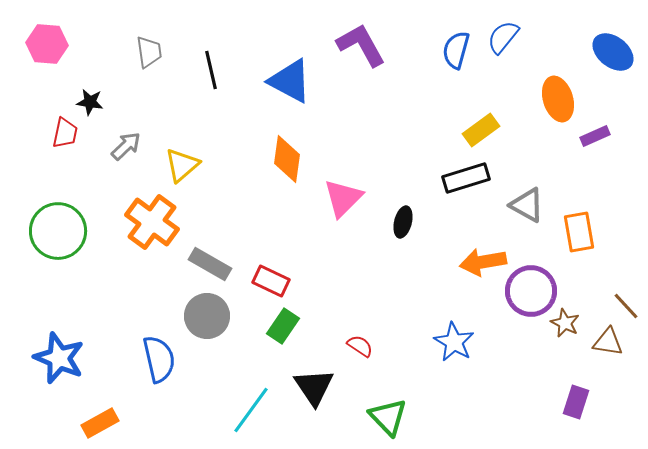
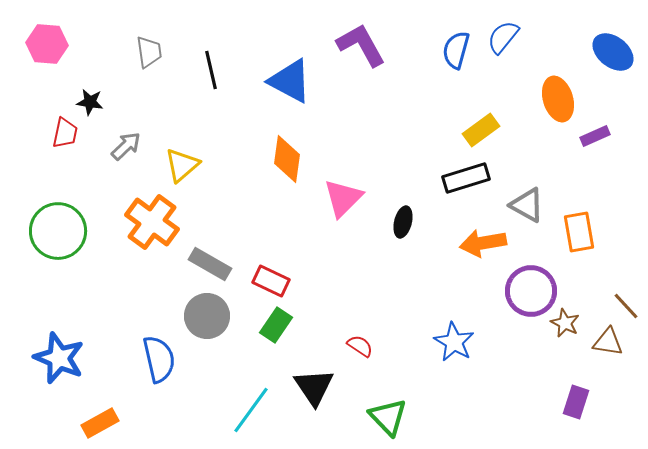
orange arrow at (483, 262): moved 19 px up
green rectangle at (283, 326): moved 7 px left, 1 px up
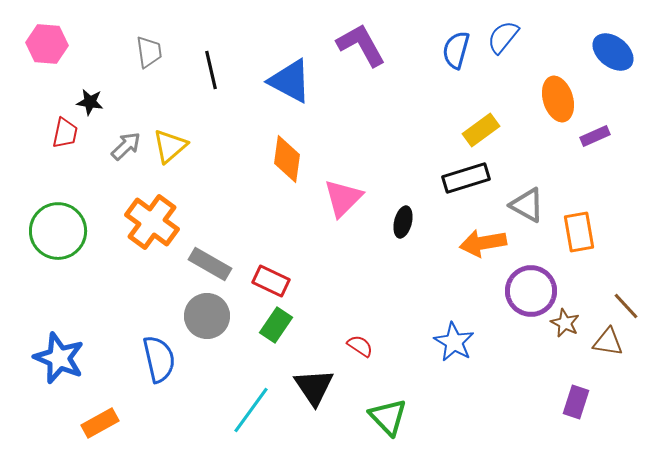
yellow triangle at (182, 165): moved 12 px left, 19 px up
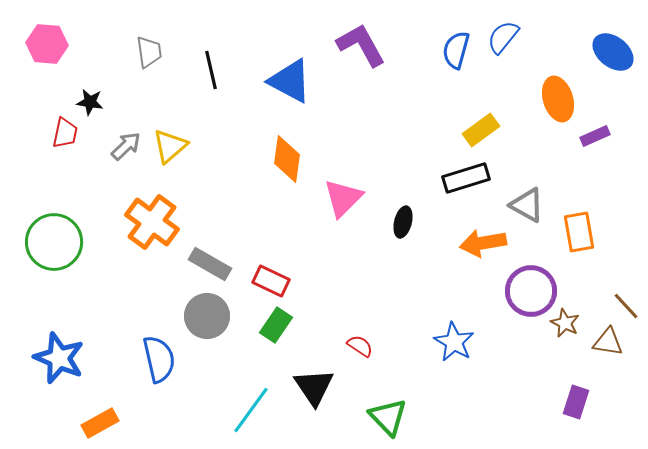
green circle at (58, 231): moved 4 px left, 11 px down
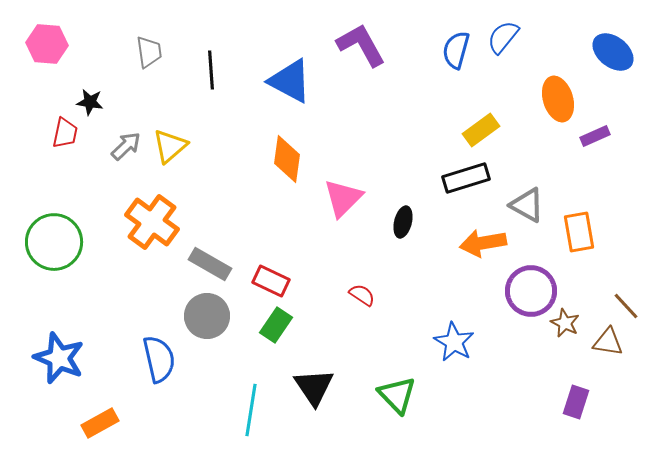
black line at (211, 70): rotated 9 degrees clockwise
red semicircle at (360, 346): moved 2 px right, 51 px up
cyan line at (251, 410): rotated 27 degrees counterclockwise
green triangle at (388, 417): moved 9 px right, 22 px up
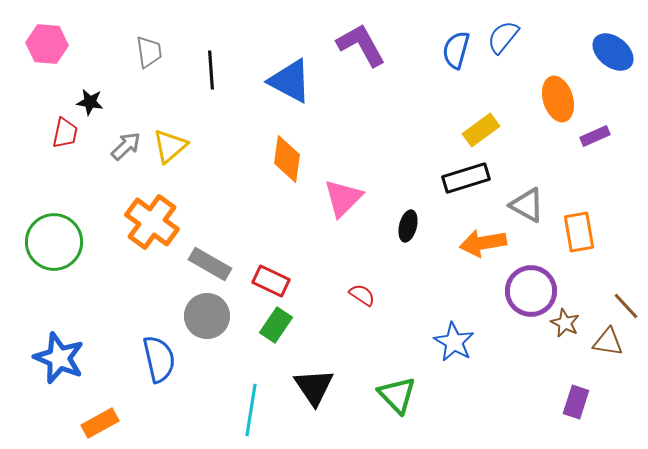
black ellipse at (403, 222): moved 5 px right, 4 px down
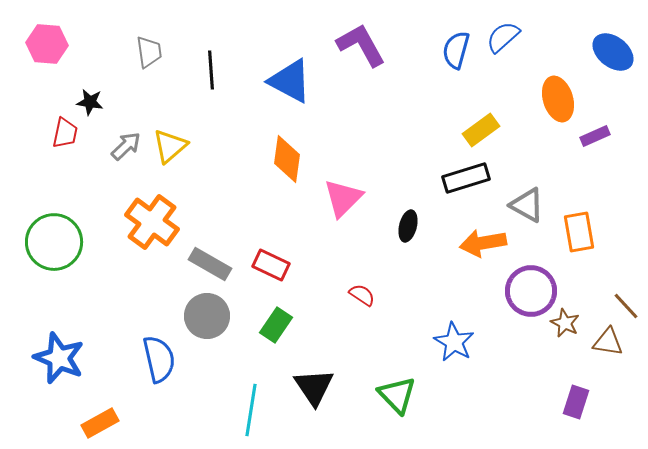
blue semicircle at (503, 37): rotated 9 degrees clockwise
red rectangle at (271, 281): moved 16 px up
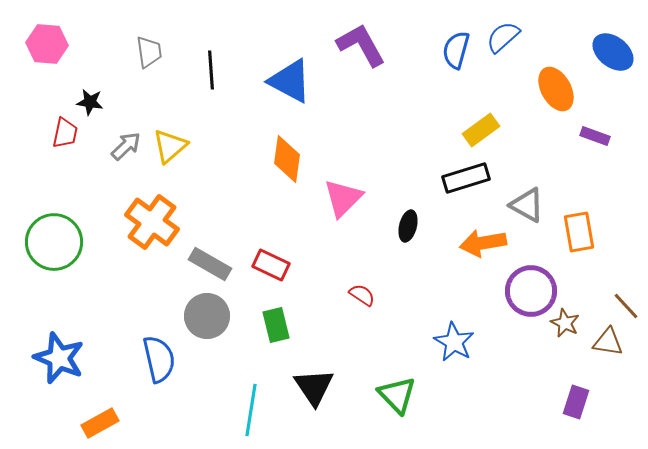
orange ellipse at (558, 99): moved 2 px left, 10 px up; rotated 12 degrees counterclockwise
purple rectangle at (595, 136): rotated 44 degrees clockwise
green rectangle at (276, 325): rotated 48 degrees counterclockwise
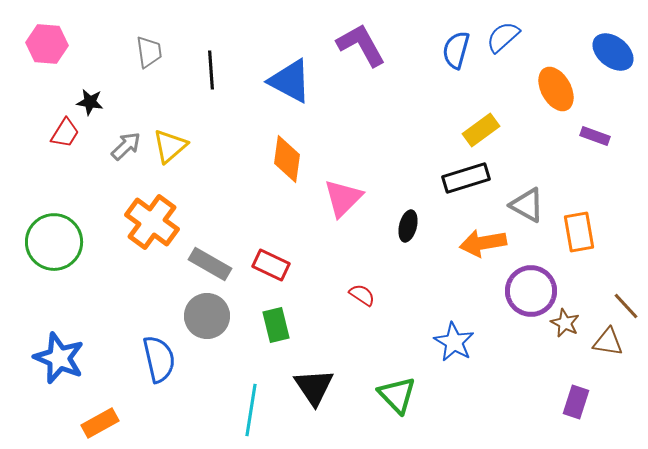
red trapezoid at (65, 133): rotated 20 degrees clockwise
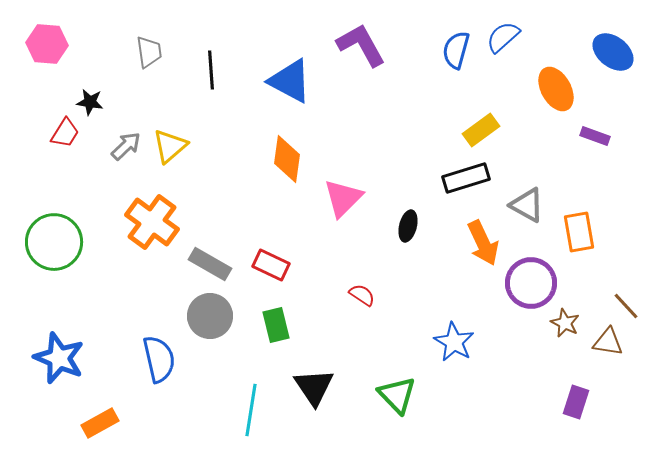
orange arrow at (483, 243): rotated 105 degrees counterclockwise
purple circle at (531, 291): moved 8 px up
gray circle at (207, 316): moved 3 px right
